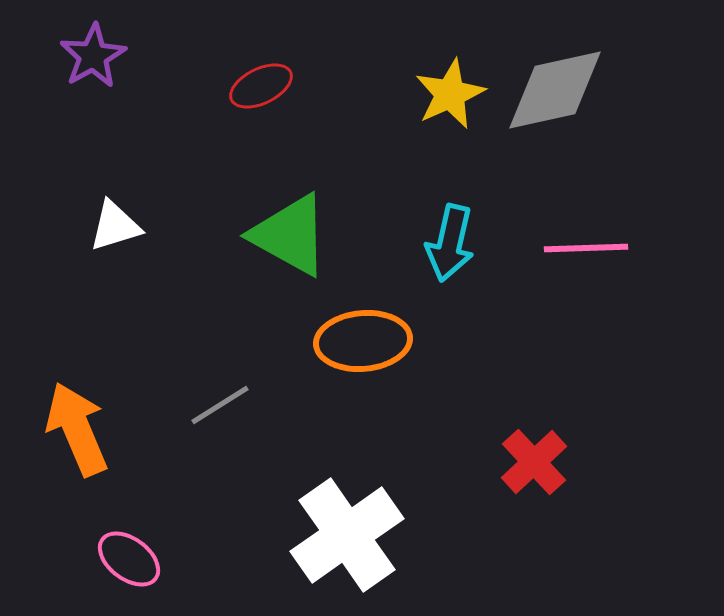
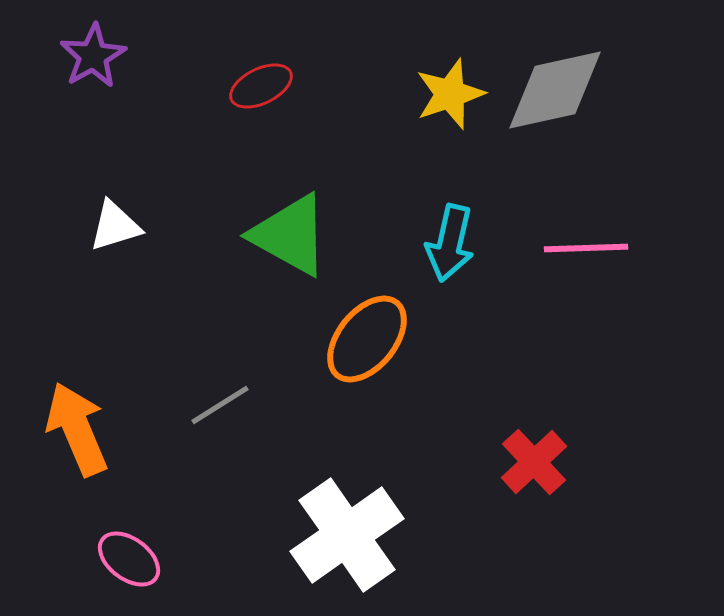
yellow star: rotated 6 degrees clockwise
orange ellipse: moved 4 px right, 2 px up; rotated 46 degrees counterclockwise
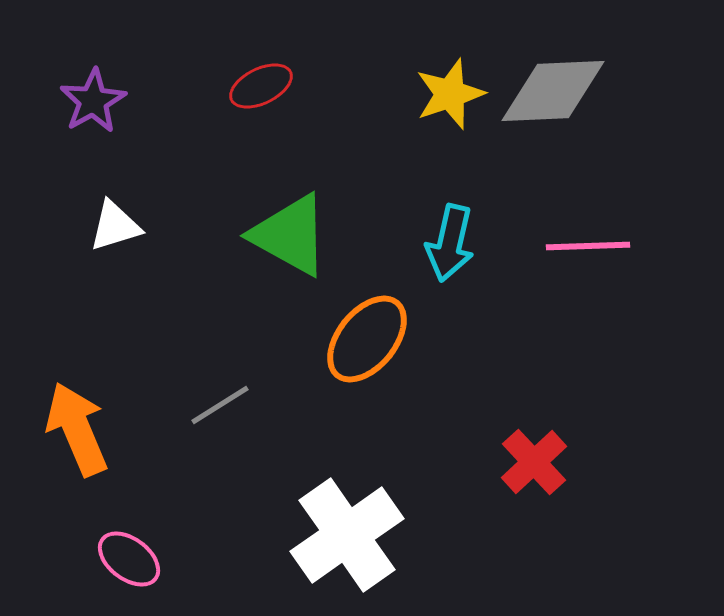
purple star: moved 45 px down
gray diamond: moved 2 px left, 1 px down; rotated 10 degrees clockwise
pink line: moved 2 px right, 2 px up
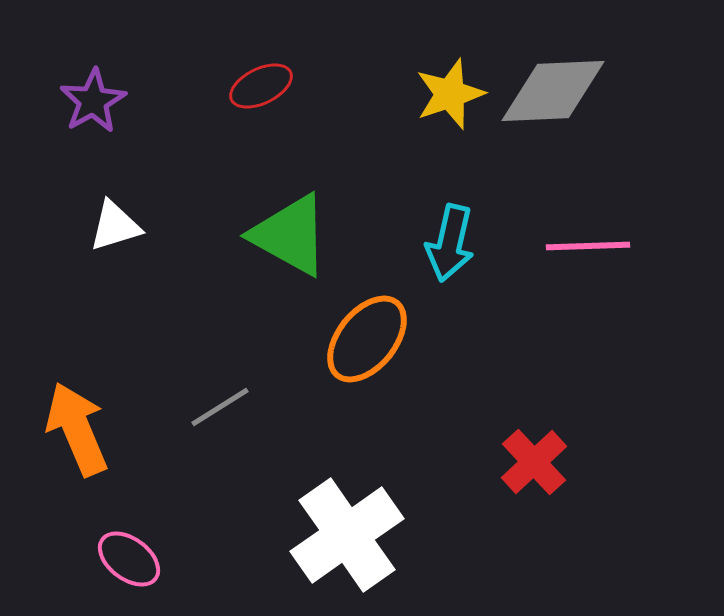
gray line: moved 2 px down
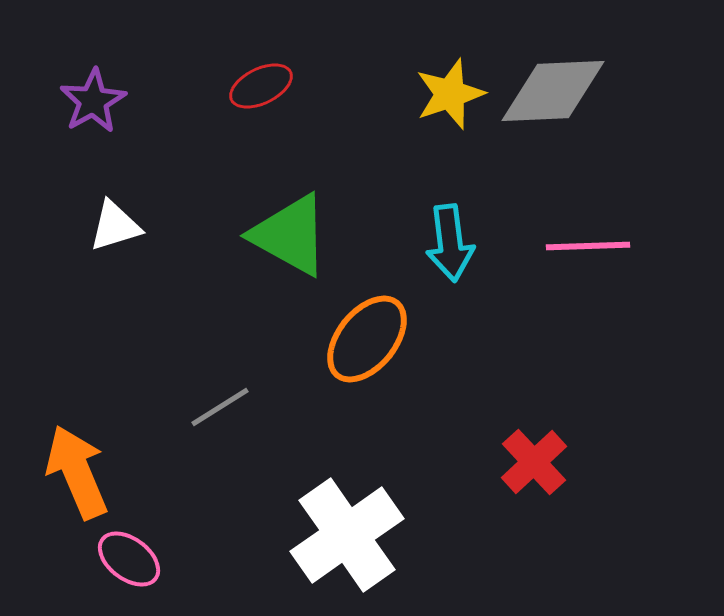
cyan arrow: rotated 20 degrees counterclockwise
orange arrow: moved 43 px down
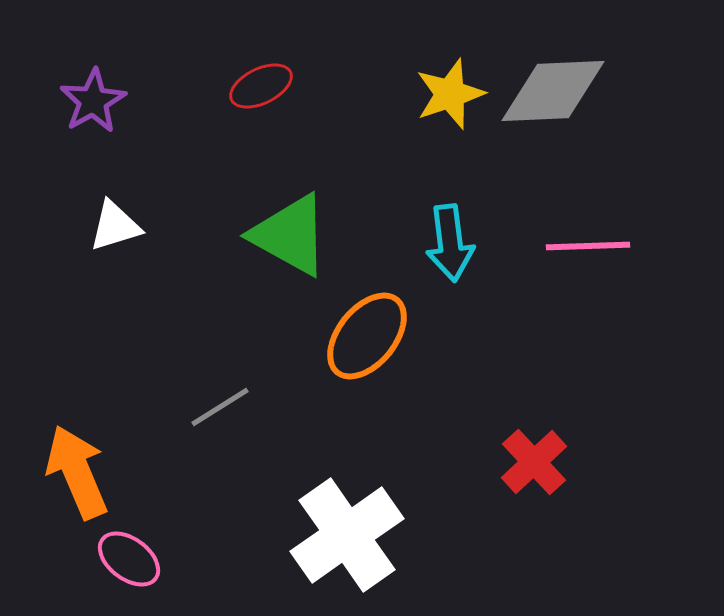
orange ellipse: moved 3 px up
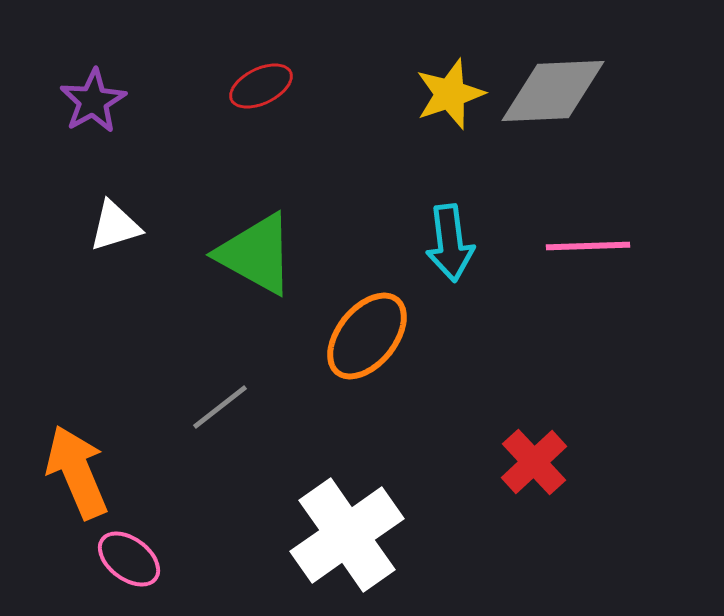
green triangle: moved 34 px left, 19 px down
gray line: rotated 6 degrees counterclockwise
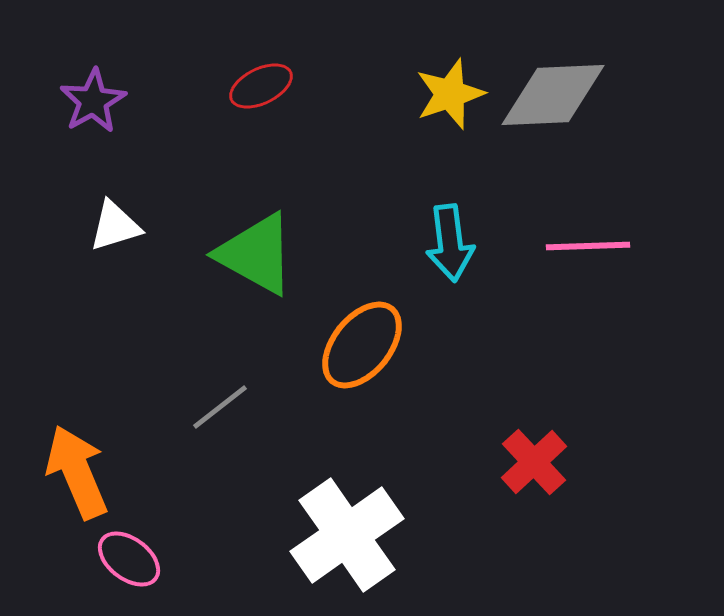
gray diamond: moved 4 px down
orange ellipse: moved 5 px left, 9 px down
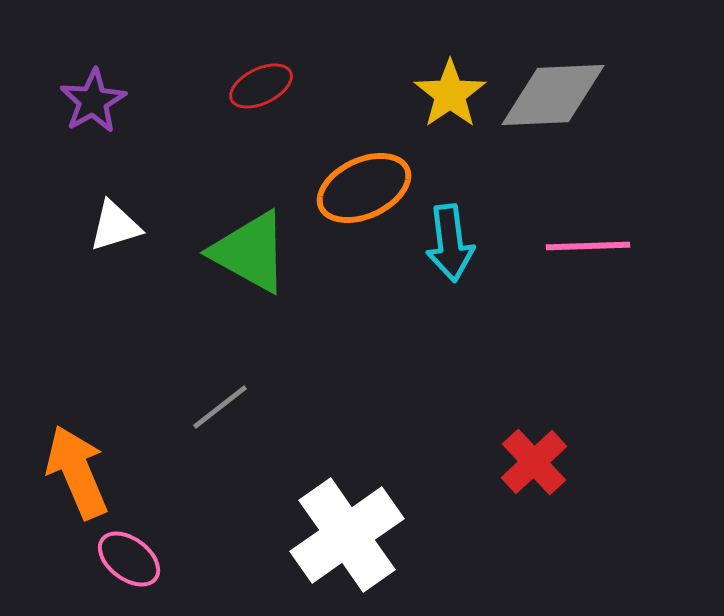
yellow star: rotated 16 degrees counterclockwise
green triangle: moved 6 px left, 2 px up
orange ellipse: moved 2 px right, 157 px up; rotated 26 degrees clockwise
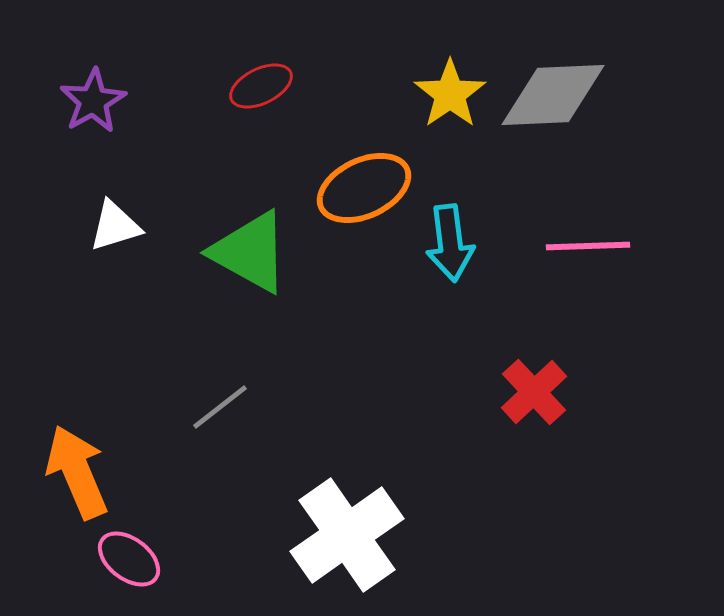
red cross: moved 70 px up
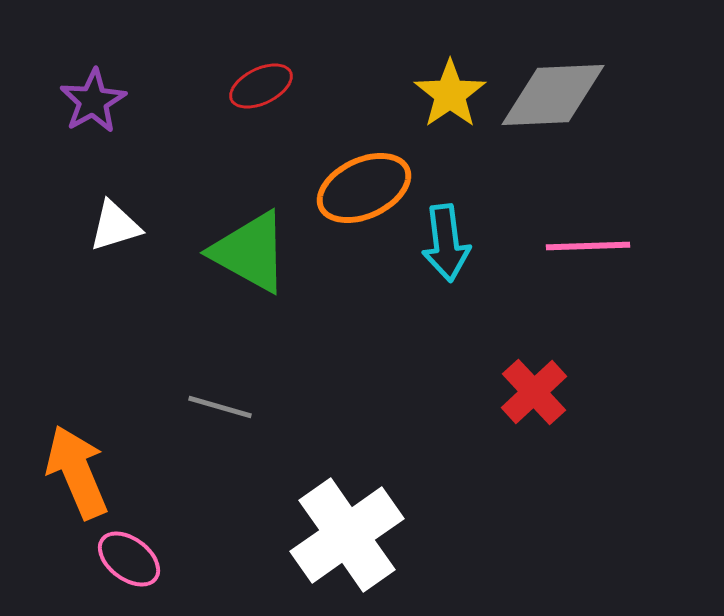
cyan arrow: moved 4 px left
gray line: rotated 54 degrees clockwise
